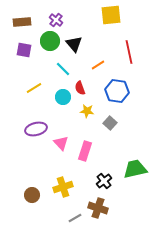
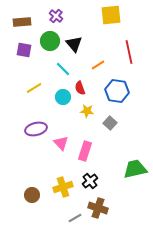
purple cross: moved 4 px up
black cross: moved 14 px left
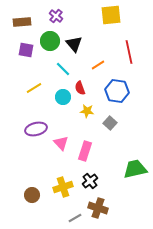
purple square: moved 2 px right
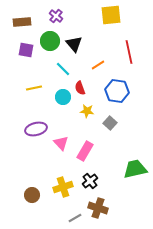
yellow line: rotated 21 degrees clockwise
pink rectangle: rotated 12 degrees clockwise
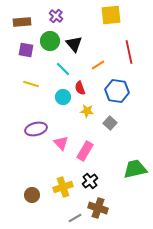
yellow line: moved 3 px left, 4 px up; rotated 28 degrees clockwise
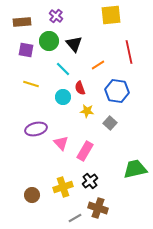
green circle: moved 1 px left
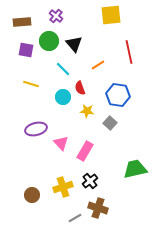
blue hexagon: moved 1 px right, 4 px down
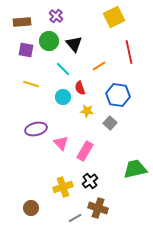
yellow square: moved 3 px right, 2 px down; rotated 20 degrees counterclockwise
orange line: moved 1 px right, 1 px down
brown circle: moved 1 px left, 13 px down
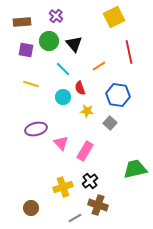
brown cross: moved 3 px up
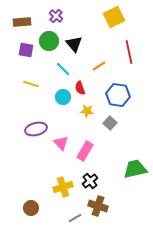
brown cross: moved 1 px down
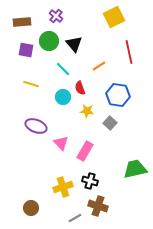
purple ellipse: moved 3 px up; rotated 35 degrees clockwise
black cross: rotated 35 degrees counterclockwise
